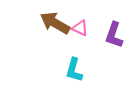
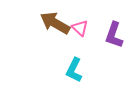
pink triangle: rotated 18 degrees clockwise
cyan L-shape: rotated 10 degrees clockwise
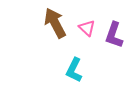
brown arrow: rotated 32 degrees clockwise
pink triangle: moved 7 px right
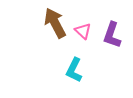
pink triangle: moved 4 px left, 3 px down
purple L-shape: moved 2 px left
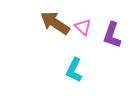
brown arrow: rotated 28 degrees counterclockwise
pink triangle: moved 4 px up
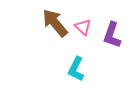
brown arrow: rotated 16 degrees clockwise
cyan L-shape: moved 2 px right, 1 px up
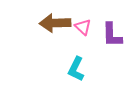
brown arrow: rotated 52 degrees counterclockwise
purple L-shape: rotated 20 degrees counterclockwise
